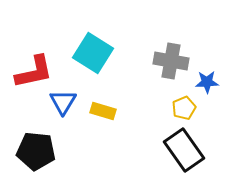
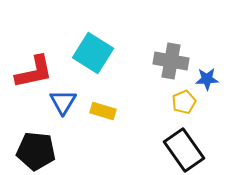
blue star: moved 3 px up
yellow pentagon: moved 6 px up
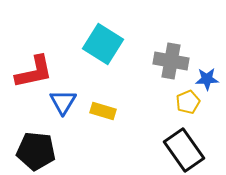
cyan square: moved 10 px right, 9 px up
yellow pentagon: moved 4 px right
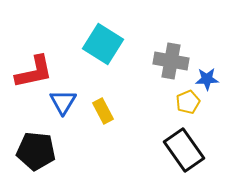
yellow rectangle: rotated 45 degrees clockwise
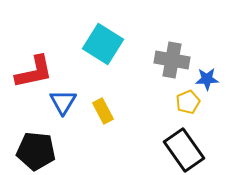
gray cross: moved 1 px right, 1 px up
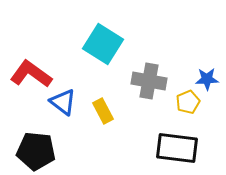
gray cross: moved 23 px left, 21 px down
red L-shape: moved 3 px left, 2 px down; rotated 132 degrees counterclockwise
blue triangle: rotated 24 degrees counterclockwise
black rectangle: moved 7 px left, 2 px up; rotated 48 degrees counterclockwise
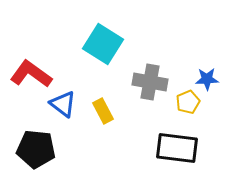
gray cross: moved 1 px right, 1 px down
blue triangle: moved 2 px down
black pentagon: moved 2 px up
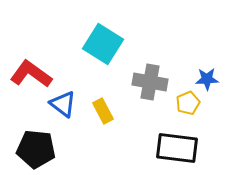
yellow pentagon: moved 1 px down
